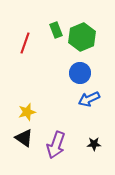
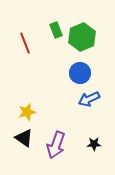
red line: rotated 40 degrees counterclockwise
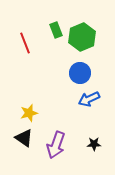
yellow star: moved 2 px right, 1 px down
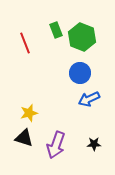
green hexagon: rotated 16 degrees counterclockwise
black triangle: rotated 18 degrees counterclockwise
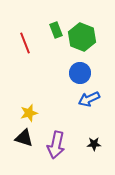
purple arrow: rotated 8 degrees counterclockwise
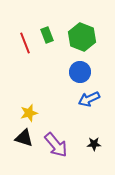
green rectangle: moved 9 px left, 5 px down
blue circle: moved 1 px up
purple arrow: rotated 52 degrees counterclockwise
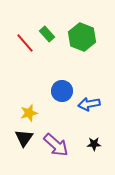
green rectangle: moved 1 px up; rotated 21 degrees counterclockwise
red line: rotated 20 degrees counterclockwise
blue circle: moved 18 px left, 19 px down
blue arrow: moved 5 px down; rotated 15 degrees clockwise
black triangle: rotated 48 degrees clockwise
purple arrow: rotated 8 degrees counterclockwise
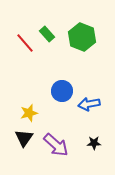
black star: moved 1 px up
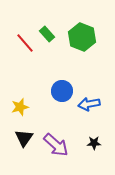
yellow star: moved 9 px left, 6 px up
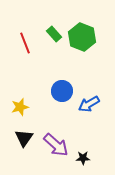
green rectangle: moved 7 px right
red line: rotated 20 degrees clockwise
blue arrow: rotated 20 degrees counterclockwise
black star: moved 11 px left, 15 px down
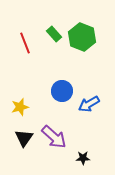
purple arrow: moved 2 px left, 8 px up
